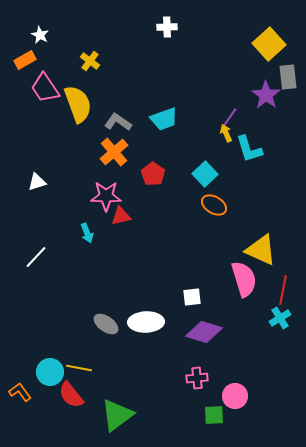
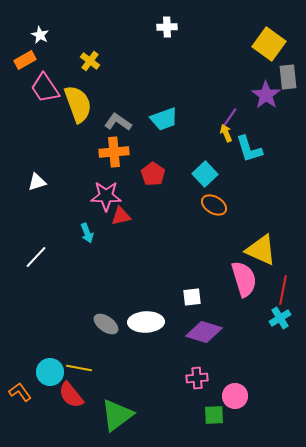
yellow square: rotated 12 degrees counterclockwise
orange cross: rotated 36 degrees clockwise
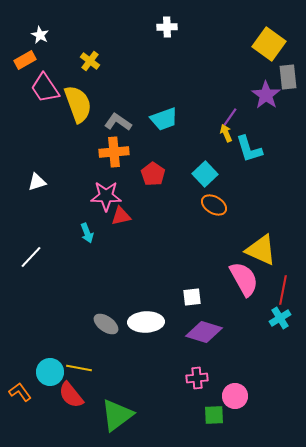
white line: moved 5 px left
pink semicircle: rotated 12 degrees counterclockwise
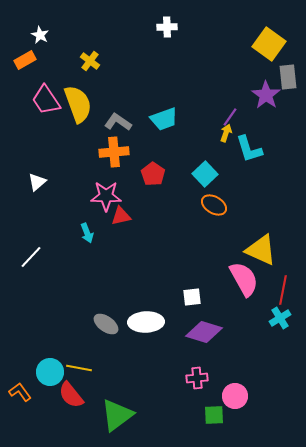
pink trapezoid: moved 1 px right, 12 px down
yellow arrow: rotated 42 degrees clockwise
white triangle: rotated 24 degrees counterclockwise
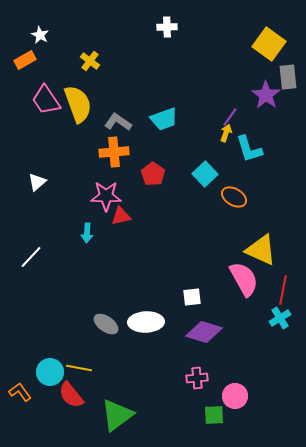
orange ellipse: moved 20 px right, 8 px up
cyan arrow: rotated 24 degrees clockwise
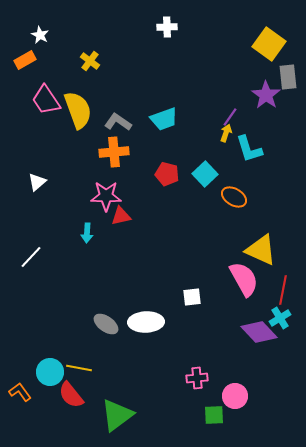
yellow semicircle: moved 6 px down
red pentagon: moved 14 px right; rotated 20 degrees counterclockwise
purple diamond: moved 55 px right; rotated 30 degrees clockwise
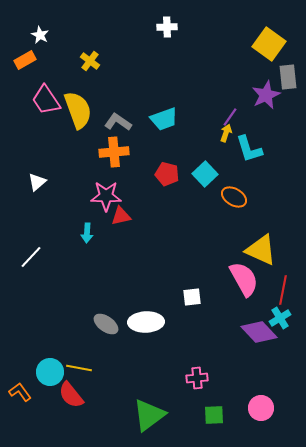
purple star: rotated 12 degrees clockwise
pink circle: moved 26 px right, 12 px down
green triangle: moved 32 px right
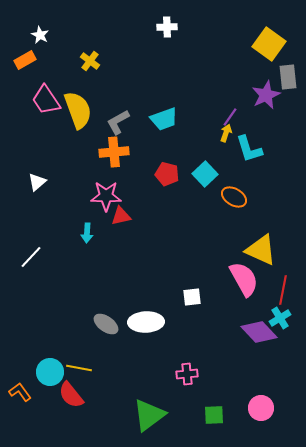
gray L-shape: rotated 64 degrees counterclockwise
pink cross: moved 10 px left, 4 px up
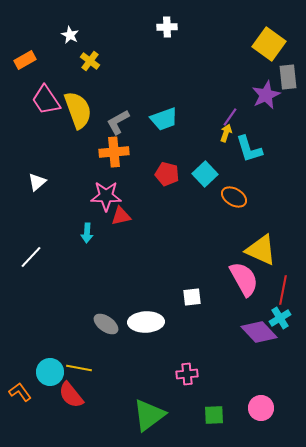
white star: moved 30 px right
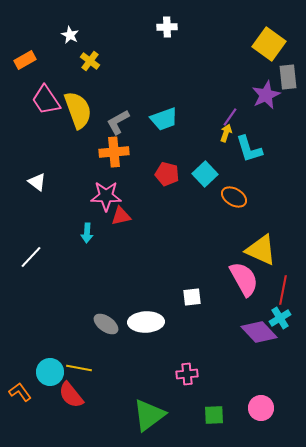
white triangle: rotated 42 degrees counterclockwise
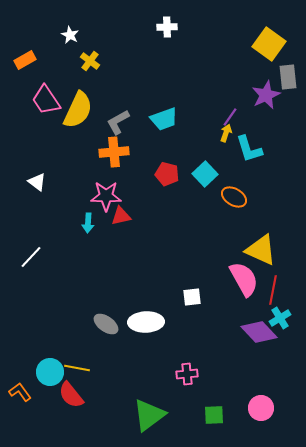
yellow semicircle: rotated 45 degrees clockwise
cyan arrow: moved 1 px right, 10 px up
red line: moved 10 px left
yellow line: moved 2 px left
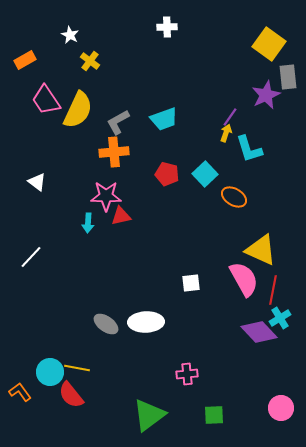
white square: moved 1 px left, 14 px up
pink circle: moved 20 px right
